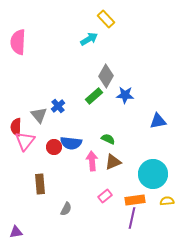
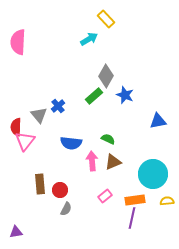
blue star: rotated 18 degrees clockwise
red circle: moved 6 px right, 43 px down
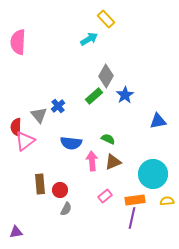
blue star: rotated 18 degrees clockwise
pink triangle: rotated 15 degrees clockwise
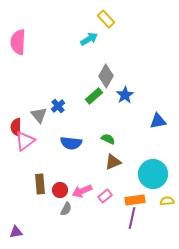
pink arrow: moved 10 px left, 30 px down; rotated 108 degrees counterclockwise
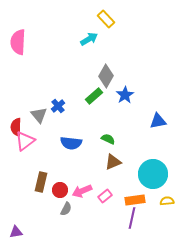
brown rectangle: moved 1 px right, 2 px up; rotated 18 degrees clockwise
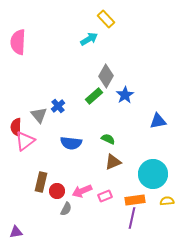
red circle: moved 3 px left, 1 px down
pink rectangle: rotated 16 degrees clockwise
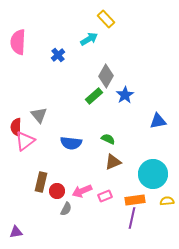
blue cross: moved 51 px up
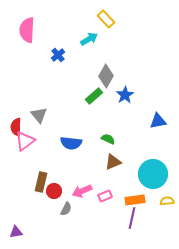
pink semicircle: moved 9 px right, 12 px up
red circle: moved 3 px left
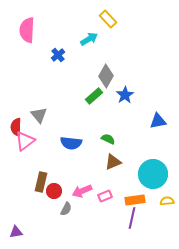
yellow rectangle: moved 2 px right
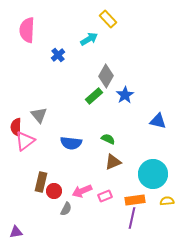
blue triangle: rotated 24 degrees clockwise
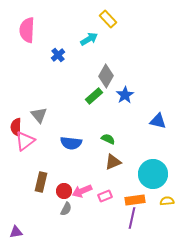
red circle: moved 10 px right
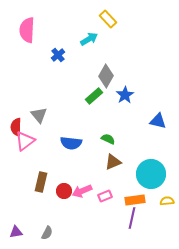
cyan circle: moved 2 px left
gray semicircle: moved 19 px left, 24 px down
